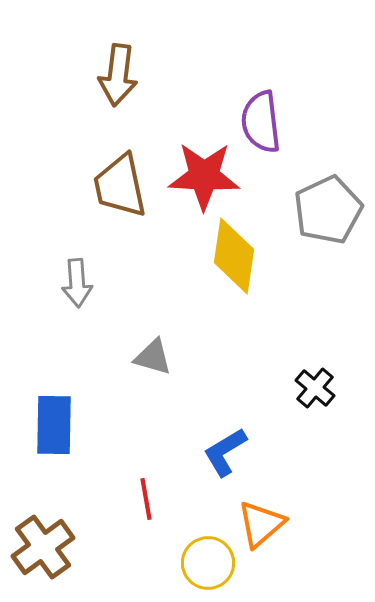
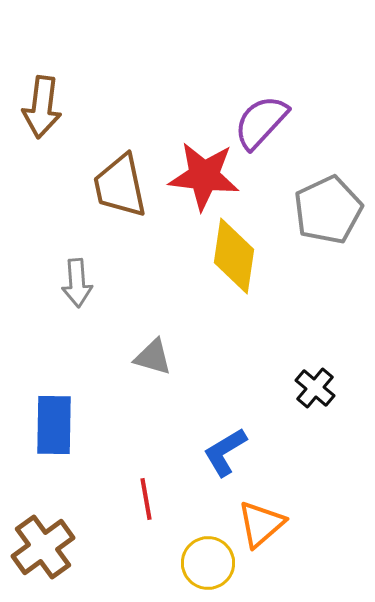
brown arrow: moved 76 px left, 32 px down
purple semicircle: rotated 50 degrees clockwise
red star: rotated 4 degrees clockwise
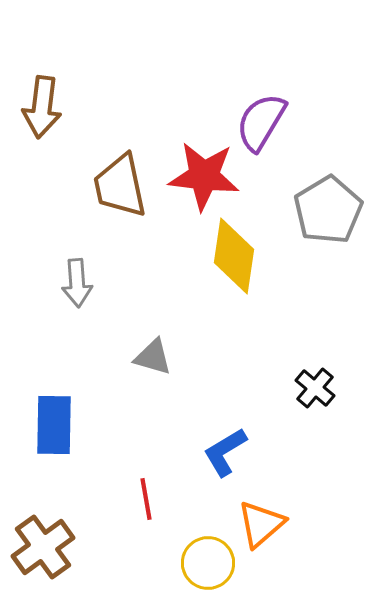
purple semicircle: rotated 12 degrees counterclockwise
gray pentagon: rotated 6 degrees counterclockwise
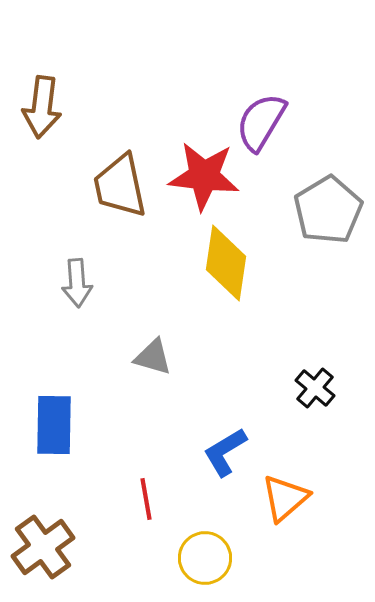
yellow diamond: moved 8 px left, 7 px down
orange triangle: moved 24 px right, 26 px up
yellow circle: moved 3 px left, 5 px up
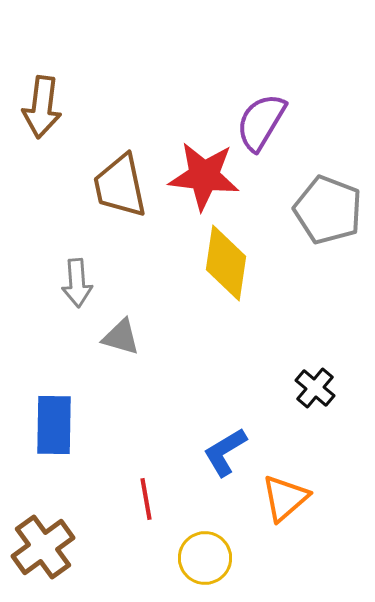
gray pentagon: rotated 20 degrees counterclockwise
gray triangle: moved 32 px left, 20 px up
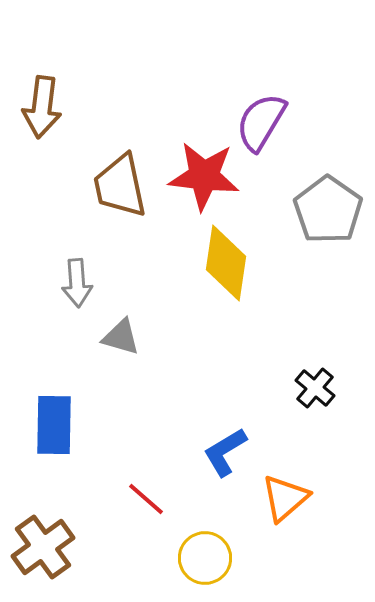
gray pentagon: rotated 14 degrees clockwise
red line: rotated 39 degrees counterclockwise
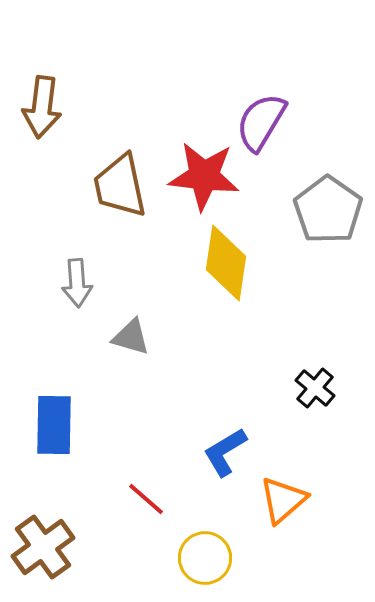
gray triangle: moved 10 px right
orange triangle: moved 2 px left, 2 px down
